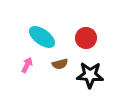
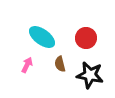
brown semicircle: rotated 91 degrees clockwise
black star: rotated 8 degrees clockwise
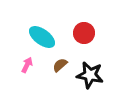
red circle: moved 2 px left, 5 px up
brown semicircle: moved 1 px down; rotated 63 degrees clockwise
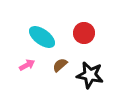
pink arrow: rotated 35 degrees clockwise
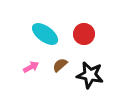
red circle: moved 1 px down
cyan ellipse: moved 3 px right, 3 px up
pink arrow: moved 4 px right, 2 px down
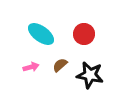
cyan ellipse: moved 4 px left
pink arrow: rotated 14 degrees clockwise
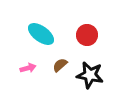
red circle: moved 3 px right, 1 px down
pink arrow: moved 3 px left, 1 px down
